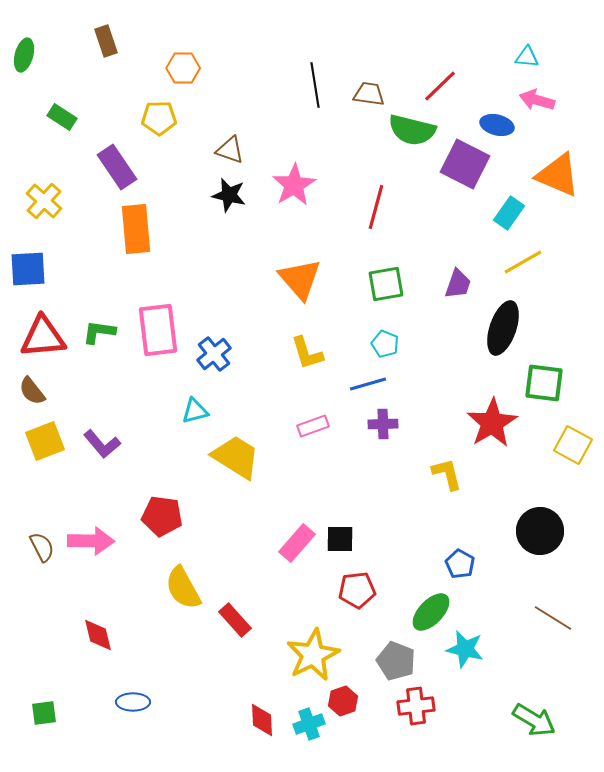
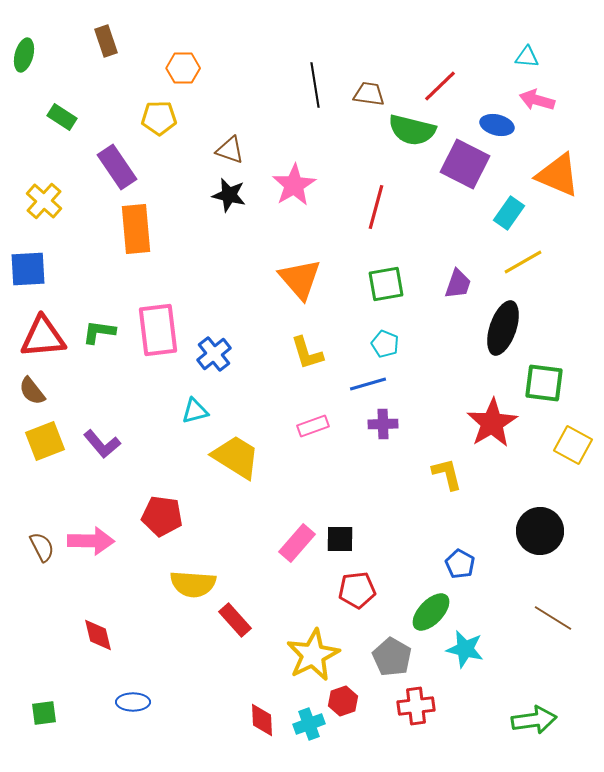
yellow semicircle at (183, 588): moved 10 px right, 4 px up; rotated 57 degrees counterclockwise
gray pentagon at (396, 661): moved 4 px left, 4 px up; rotated 9 degrees clockwise
green arrow at (534, 720): rotated 39 degrees counterclockwise
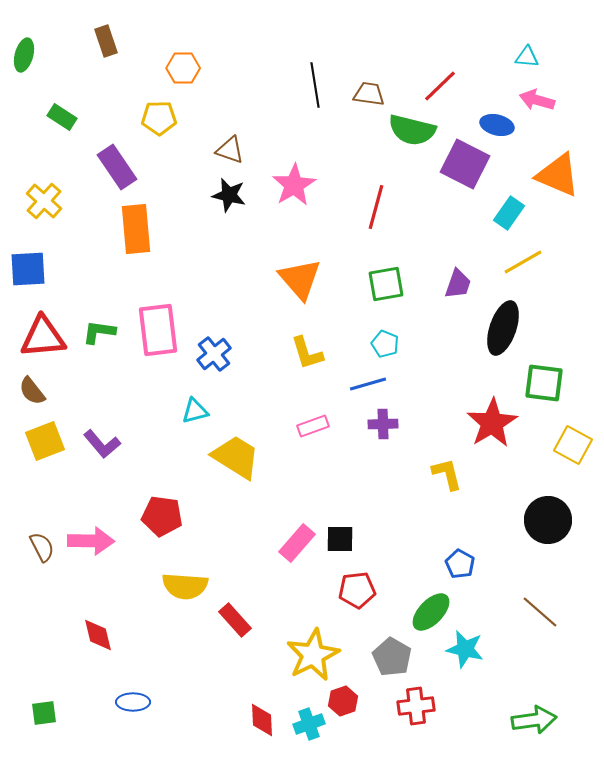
black circle at (540, 531): moved 8 px right, 11 px up
yellow semicircle at (193, 584): moved 8 px left, 2 px down
brown line at (553, 618): moved 13 px left, 6 px up; rotated 9 degrees clockwise
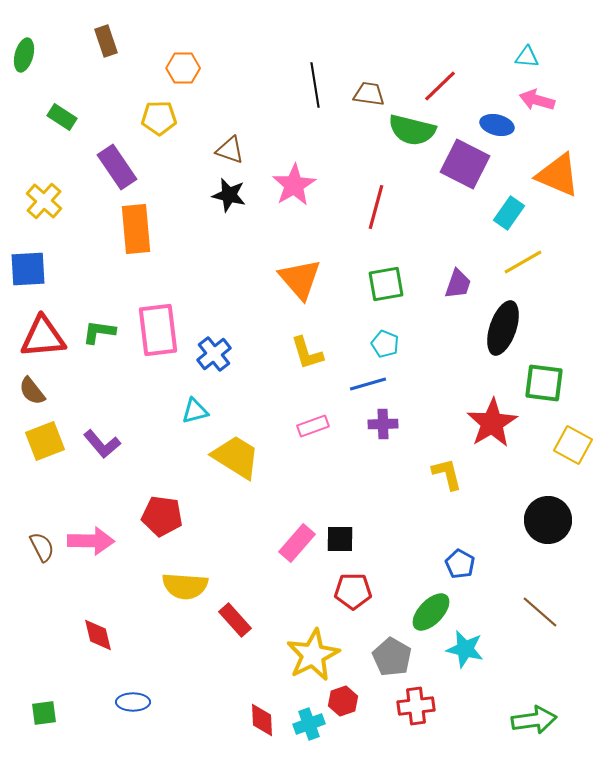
red pentagon at (357, 590): moved 4 px left, 1 px down; rotated 6 degrees clockwise
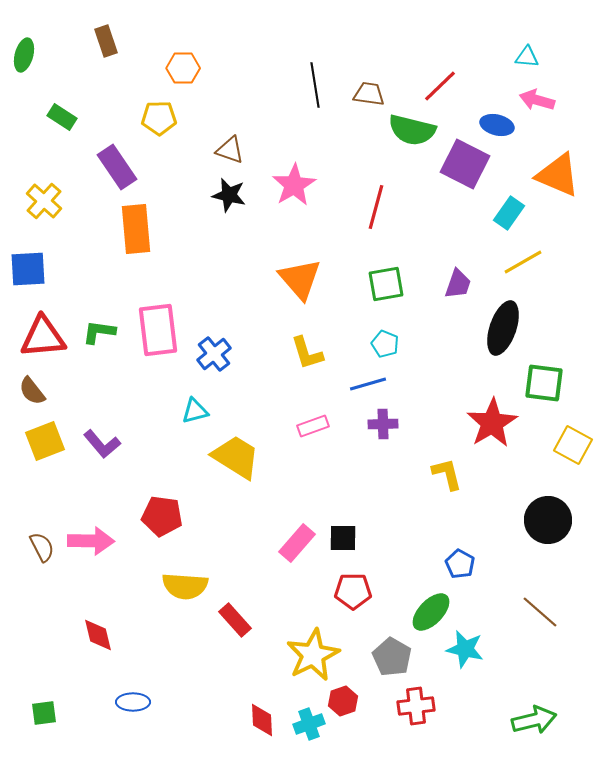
black square at (340, 539): moved 3 px right, 1 px up
green arrow at (534, 720): rotated 6 degrees counterclockwise
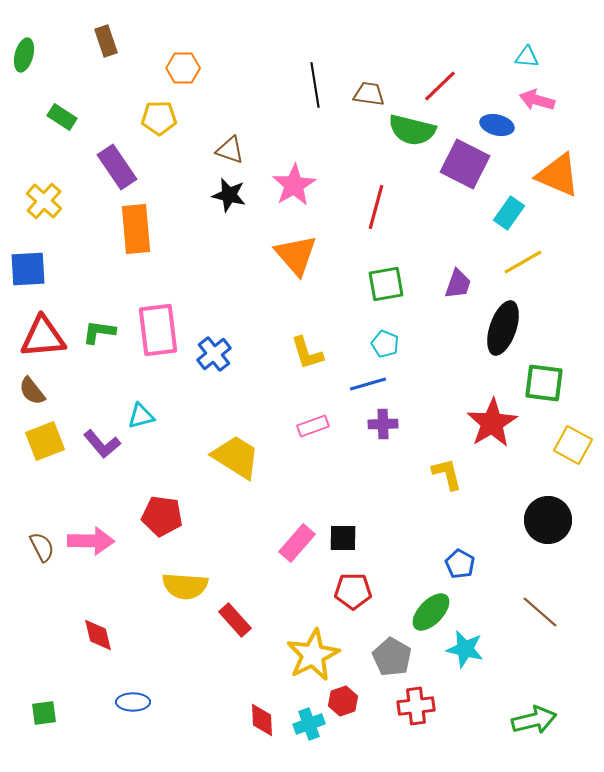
orange triangle at (300, 279): moved 4 px left, 24 px up
cyan triangle at (195, 411): moved 54 px left, 5 px down
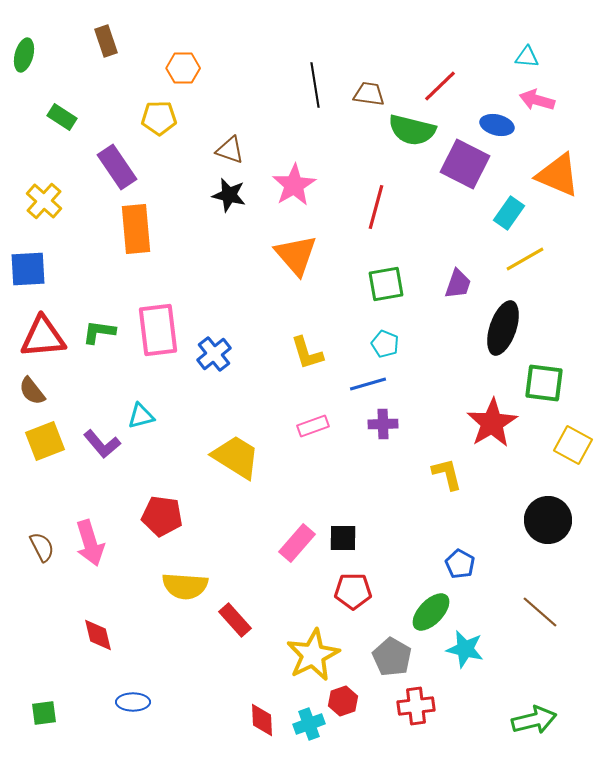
yellow line at (523, 262): moved 2 px right, 3 px up
pink arrow at (91, 541): moved 1 px left, 2 px down; rotated 72 degrees clockwise
